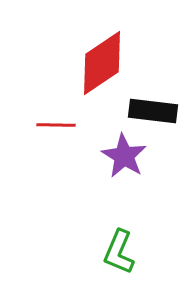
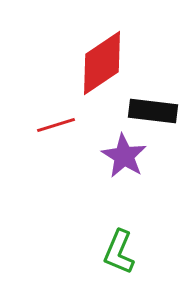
red line: rotated 18 degrees counterclockwise
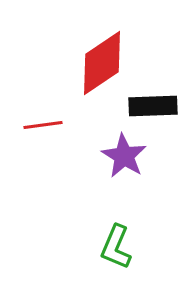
black rectangle: moved 5 px up; rotated 9 degrees counterclockwise
red line: moved 13 px left; rotated 9 degrees clockwise
green L-shape: moved 3 px left, 5 px up
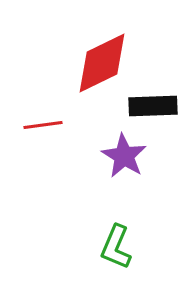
red diamond: rotated 8 degrees clockwise
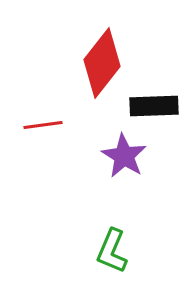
red diamond: rotated 26 degrees counterclockwise
black rectangle: moved 1 px right
green L-shape: moved 4 px left, 4 px down
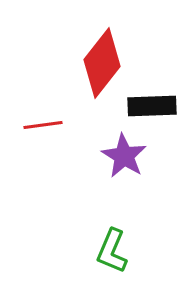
black rectangle: moved 2 px left
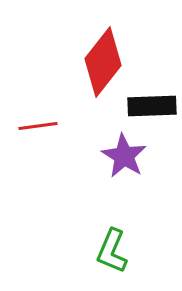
red diamond: moved 1 px right, 1 px up
red line: moved 5 px left, 1 px down
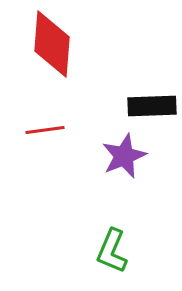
red diamond: moved 51 px left, 18 px up; rotated 34 degrees counterclockwise
red line: moved 7 px right, 4 px down
purple star: rotated 18 degrees clockwise
